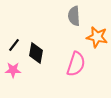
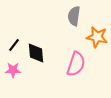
gray semicircle: rotated 12 degrees clockwise
black diamond: rotated 15 degrees counterclockwise
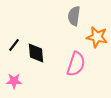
pink star: moved 1 px right, 11 px down
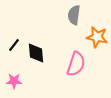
gray semicircle: moved 1 px up
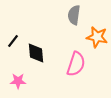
black line: moved 1 px left, 4 px up
pink star: moved 4 px right
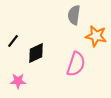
orange star: moved 1 px left, 1 px up
black diamond: rotated 70 degrees clockwise
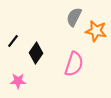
gray semicircle: moved 2 px down; rotated 18 degrees clockwise
orange star: moved 5 px up
black diamond: rotated 30 degrees counterclockwise
pink semicircle: moved 2 px left
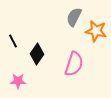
black line: rotated 64 degrees counterclockwise
black diamond: moved 1 px right, 1 px down
